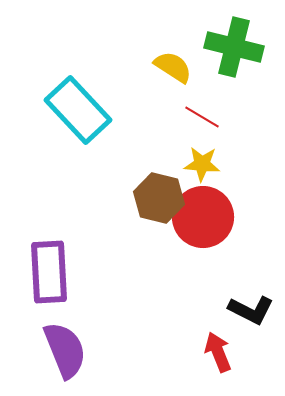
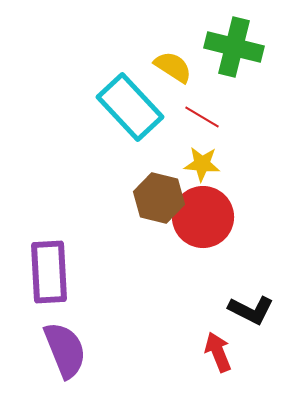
cyan rectangle: moved 52 px right, 3 px up
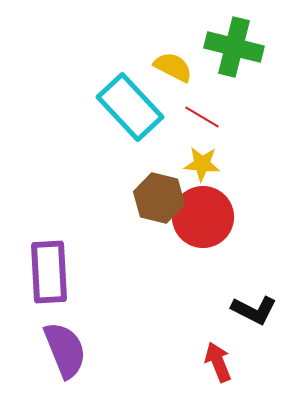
yellow semicircle: rotated 6 degrees counterclockwise
black L-shape: moved 3 px right
red arrow: moved 10 px down
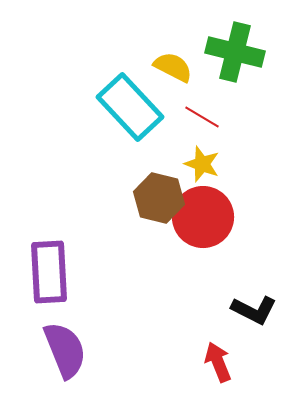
green cross: moved 1 px right, 5 px down
yellow star: rotated 15 degrees clockwise
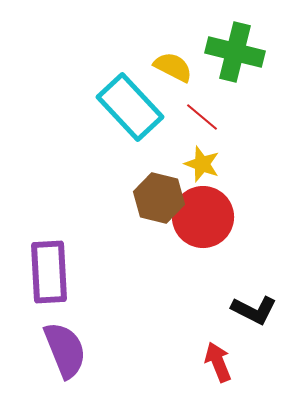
red line: rotated 9 degrees clockwise
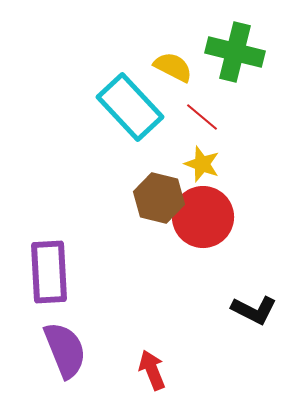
red arrow: moved 66 px left, 8 px down
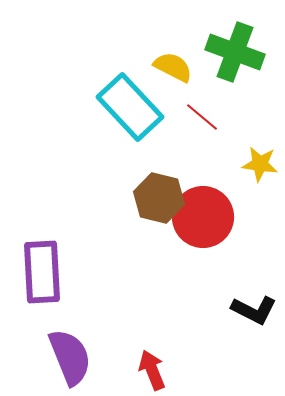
green cross: rotated 6 degrees clockwise
yellow star: moved 58 px right; rotated 12 degrees counterclockwise
purple rectangle: moved 7 px left
purple semicircle: moved 5 px right, 7 px down
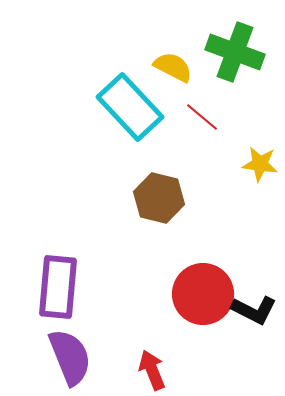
red circle: moved 77 px down
purple rectangle: moved 16 px right, 15 px down; rotated 8 degrees clockwise
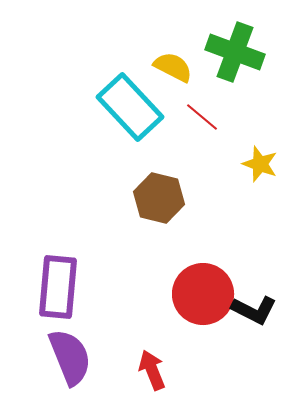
yellow star: rotated 12 degrees clockwise
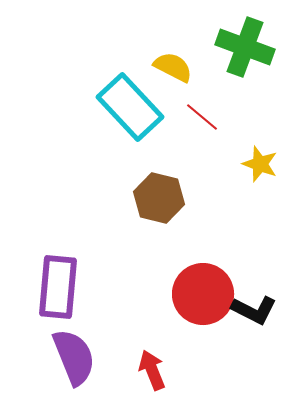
green cross: moved 10 px right, 5 px up
purple semicircle: moved 4 px right
